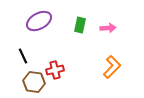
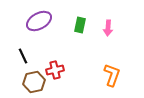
pink arrow: rotated 98 degrees clockwise
orange L-shape: moved 8 px down; rotated 25 degrees counterclockwise
brown hexagon: rotated 20 degrees counterclockwise
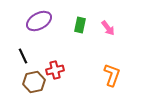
pink arrow: rotated 42 degrees counterclockwise
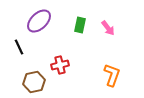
purple ellipse: rotated 15 degrees counterclockwise
black line: moved 4 px left, 9 px up
red cross: moved 5 px right, 5 px up
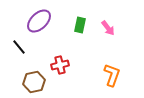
black line: rotated 14 degrees counterclockwise
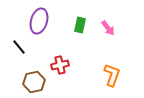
purple ellipse: rotated 30 degrees counterclockwise
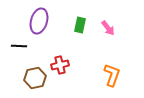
black line: moved 1 px up; rotated 49 degrees counterclockwise
brown hexagon: moved 1 px right, 4 px up
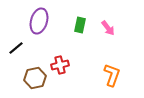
black line: moved 3 px left, 2 px down; rotated 42 degrees counterclockwise
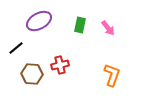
purple ellipse: rotated 45 degrees clockwise
brown hexagon: moved 3 px left, 4 px up; rotated 15 degrees clockwise
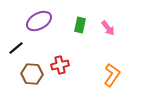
orange L-shape: rotated 15 degrees clockwise
